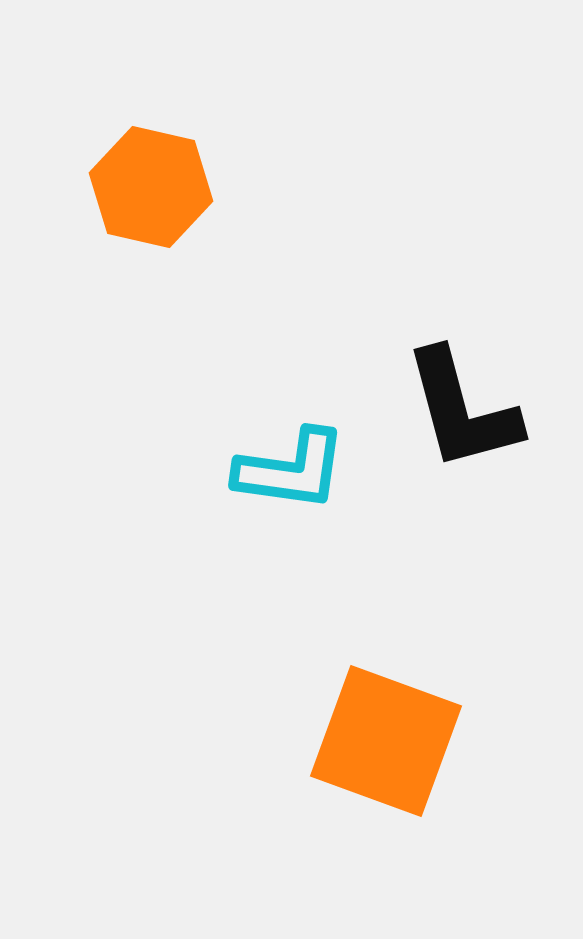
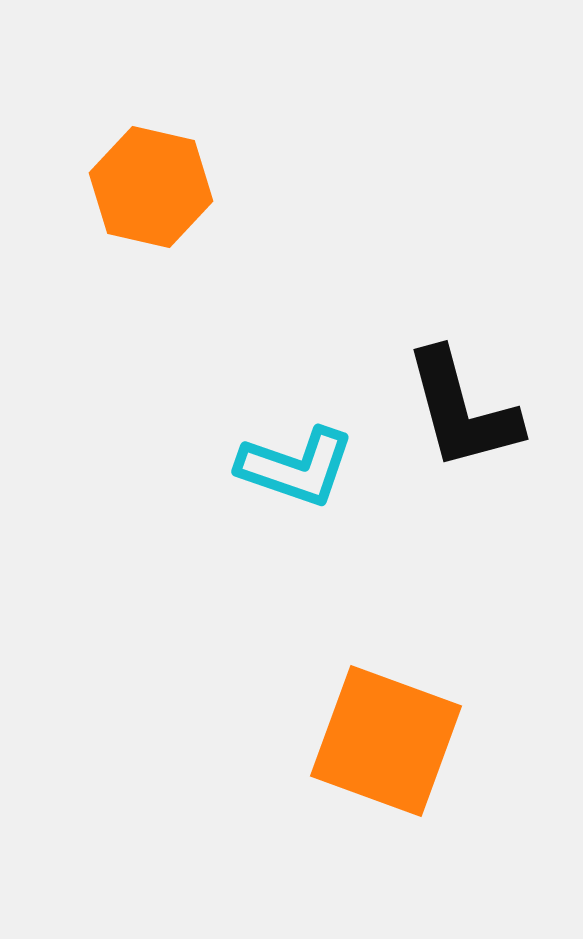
cyan L-shape: moved 5 px right, 3 px up; rotated 11 degrees clockwise
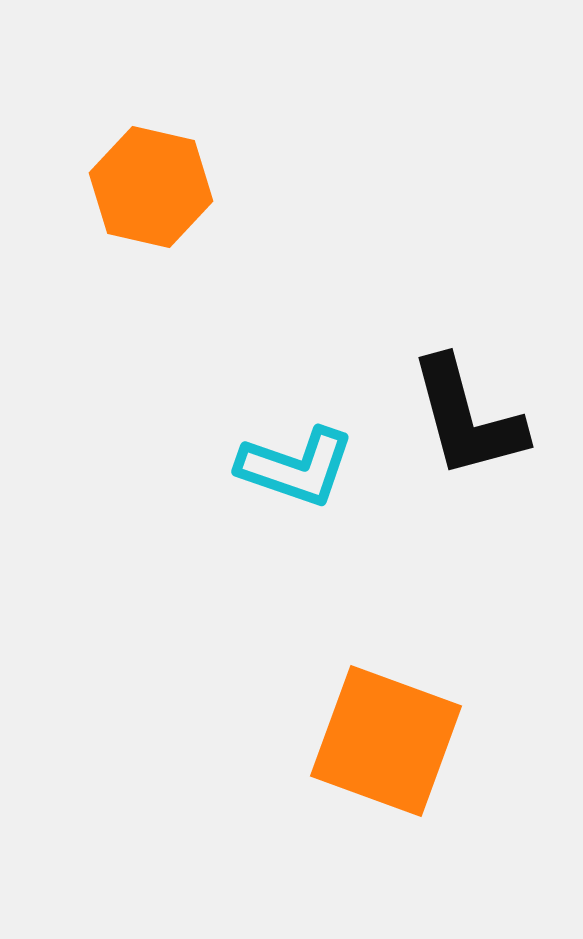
black L-shape: moved 5 px right, 8 px down
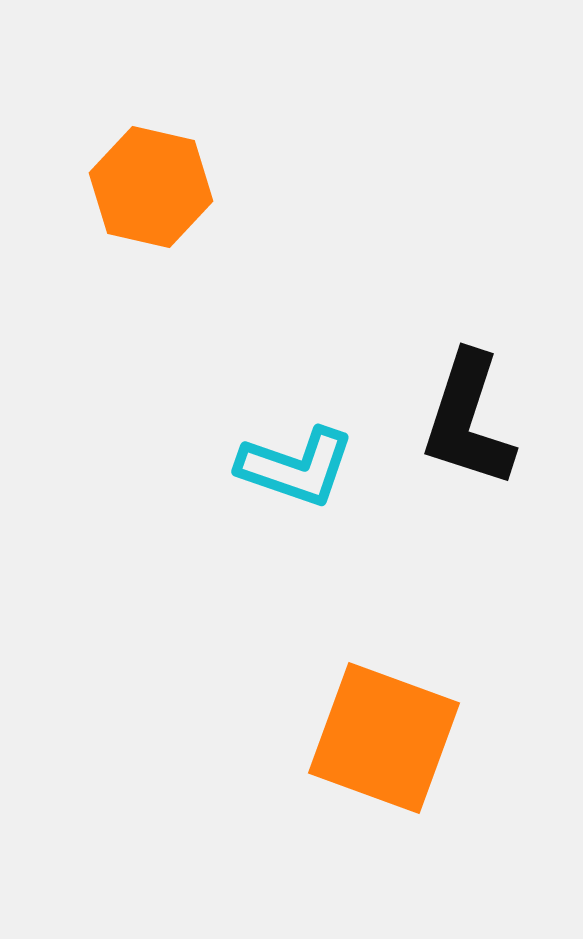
black L-shape: moved 1 px right, 2 px down; rotated 33 degrees clockwise
orange square: moved 2 px left, 3 px up
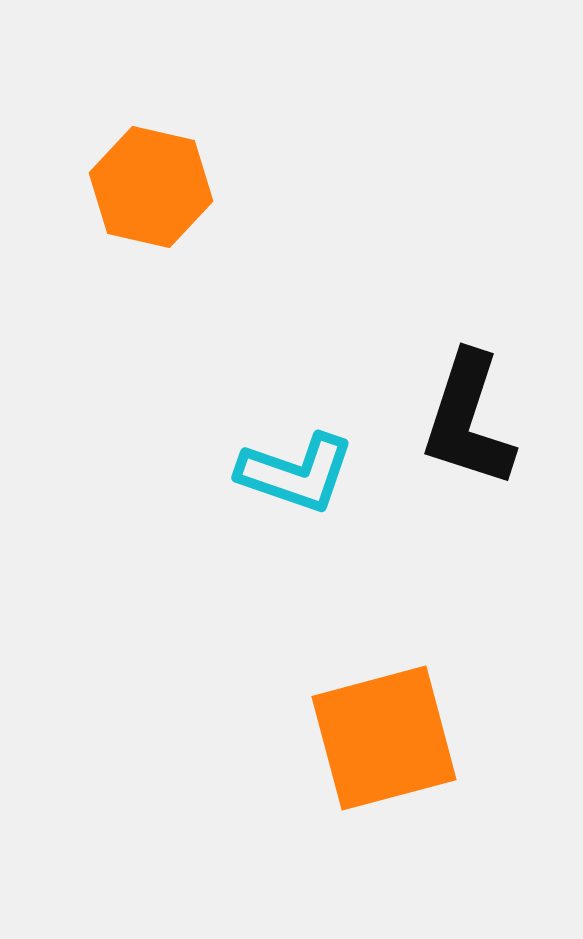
cyan L-shape: moved 6 px down
orange square: rotated 35 degrees counterclockwise
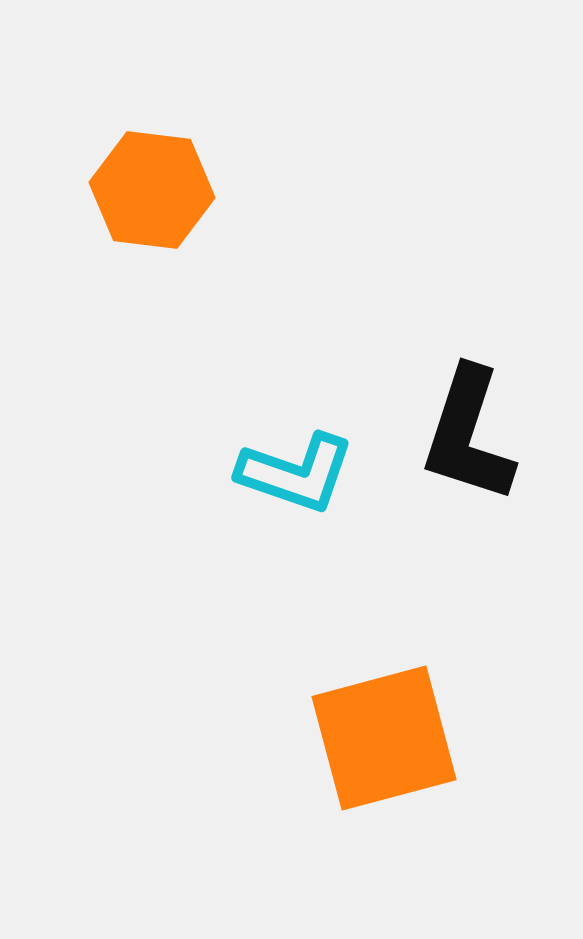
orange hexagon: moved 1 px right, 3 px down; rotated 6 degrees counterclockwise
black L-shape: moved 15 px down
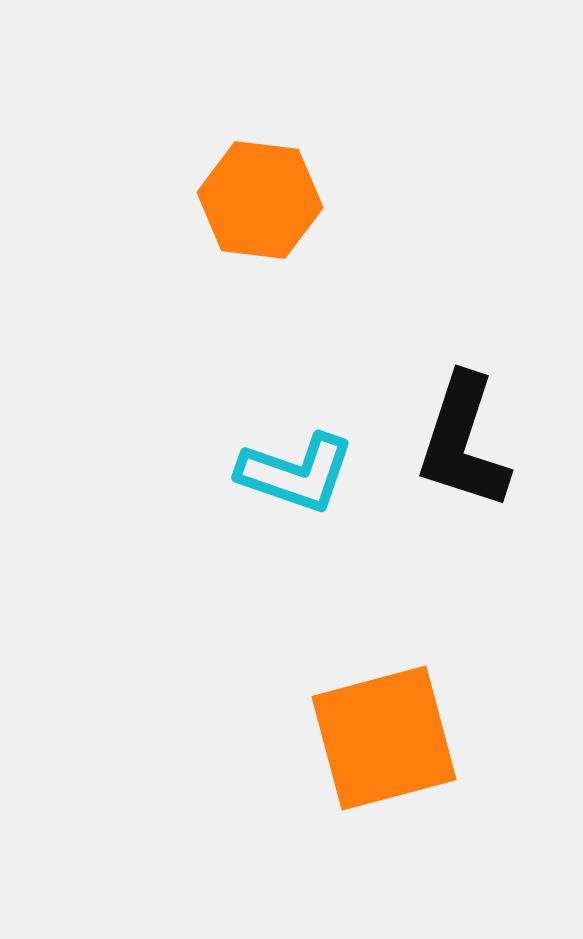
orange hexagon: moved 108 px right, 10 px down
black L-shape: moved 5 px left, 7 px down
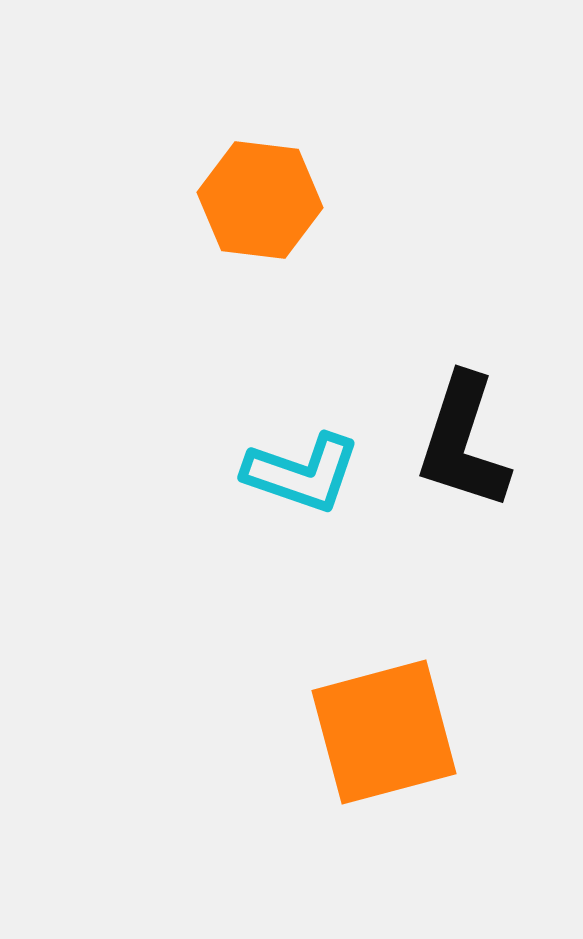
cyan L-shape: moved 6 px right
orange square: moved 6 px up
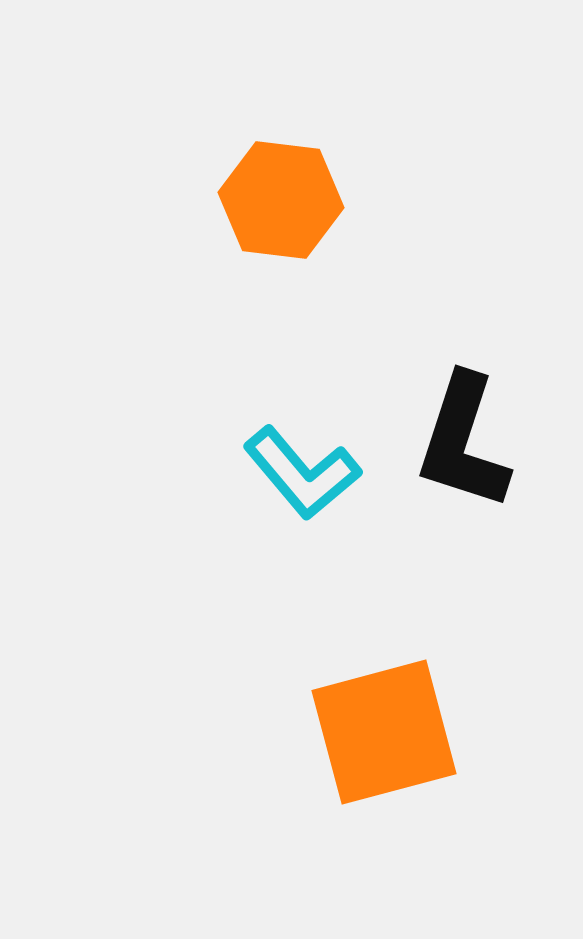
orange hexagon: moved 21 px right
cyan L-shape: rotated 31 degrees clockwise
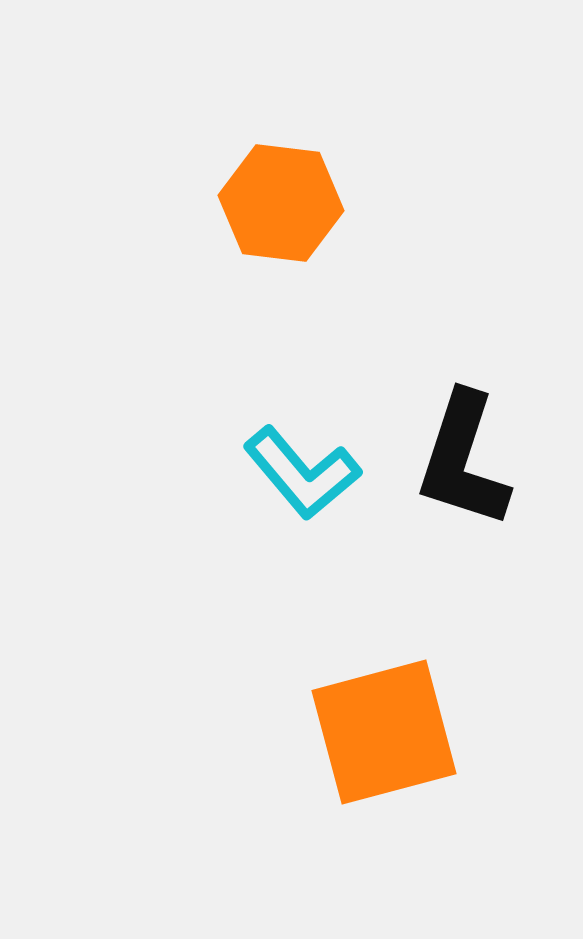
orange hexagon: moved 3 px down
black L-shape: moved 18 px down
